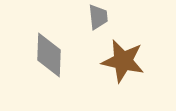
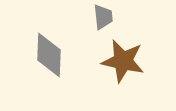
gray trapezoid: moved 5 px right
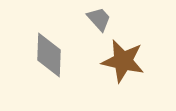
gray trapezoid: moved 4 px left, 2 px down; rotated 36 degrees counterclockwise
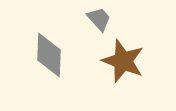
brown star: rotated 9 degrees clockwise
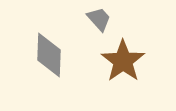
brown star: rotated 15 degrees clockwise
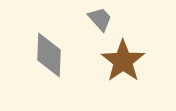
gray trapezoid: moved 1 px right
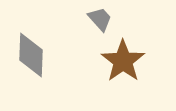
gray diamond: moved 18 px left
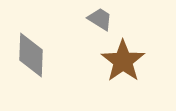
gray trapezoid: rotated 16 degrees counterclockwise
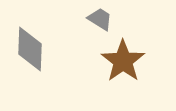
gray diamond: moved 1 px left, 6 px up
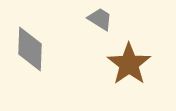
brown star: moved 6 px right, 3 px down
